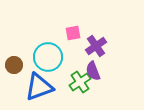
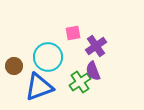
brown circle: moved 1 px down
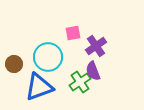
brown circle: moved 2 px up
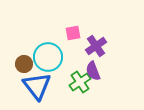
brown circle: moved 10 px right
blue triangle: moved 2 px left, 1 px up; rotated 48 degrees counterclockwise
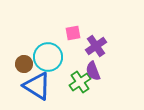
blue triangle: rotated 20 degrees counterclockwise
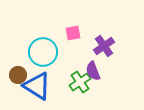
purple cross: moved 8 px right
cyan circle: moved 5 px left, 5 px up
brown circle: moved 6 px left, 11 px down
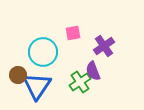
blue triangle: rotated 32 degrees clockwise
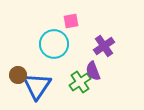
pink square: moved 2 px left, 12 px up
cyan circle: moved 11 px right, 8 px up
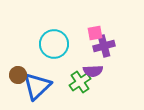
pink square: moved 24 px right, 12 px down
purple cross: rotated 20 degrees clockwise
purple semicircle: rotated 72 degrees counterclockwise
blue triangle: rotated 12 degrees clockwise
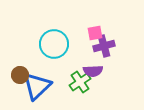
brown circle: moved 2 px right
